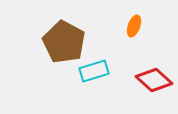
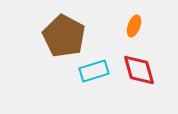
brown pentagon: moved 6 px up
red diamond: moved 15 px left, 10 px up; rotated 33 degrees clockwise
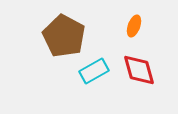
cyan rectangle: rotated 12 degrees counterclockwise
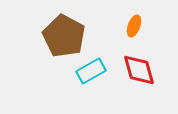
cyan rectangle: moved 3 px left
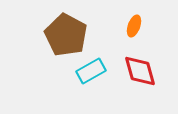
brown pentagon: moved 2 px right, 1 px up
red diamond: moved 1 px right, 1 px down
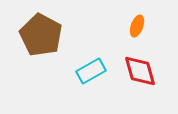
orange ellipse: moved 3 px right
brown pentagon: moved 25 px left
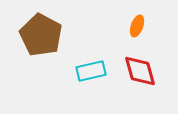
cyan rectangle: rotated 16 degrees clockwise
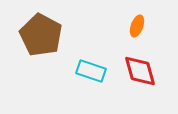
cyan rectangle: rotated 32 degrees clockwise
